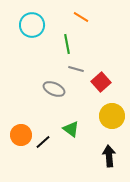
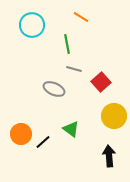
gray line: moved 2 px left
yellow circle: moved 2 px right
orange circle: moved 1 px up
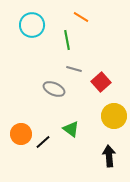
green line: moved 4 px up
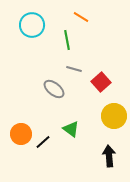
gray ellipse: rotated 15 degrees clockwise
